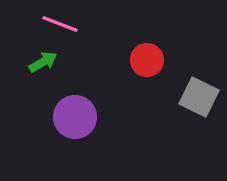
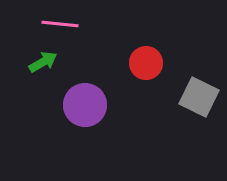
pink line: rotated 15 degrees counterclockwise
red circle: moved 1 px left, 3 px down
purple circle: moved 10 px right, 12 px up
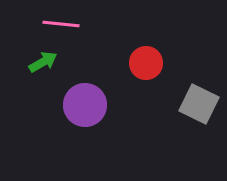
pink line: moved 1 px right
gray square: moved 7 px down
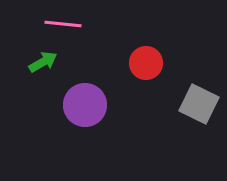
pink line: moved 2 px right
